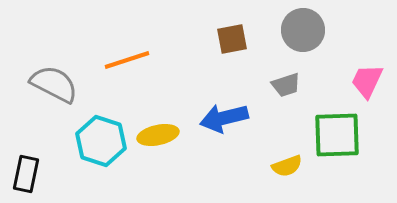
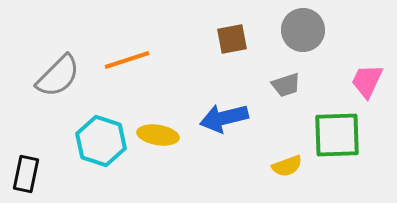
gray semicircle: moved 4 px right, 8 px up; rotated 108 degrees clockwise
yellow ellipse: rotated 21 degrees clockwise
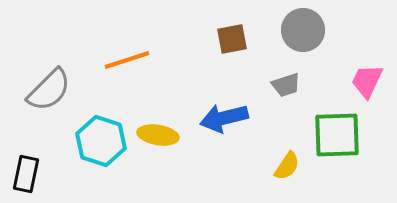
gray semicircle: moved 9 px left, 14 px down
yellow semicircle: rotated 36 degrees counterclockwise
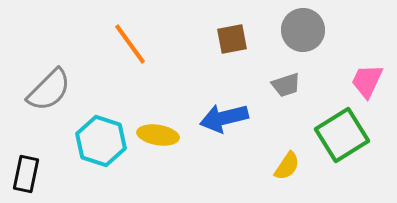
orange line: moved 3 px right, 16 px up; rotated 72 degrees clockwise
green square: moved 5 px right; rotated 30 degrees counterclockwise
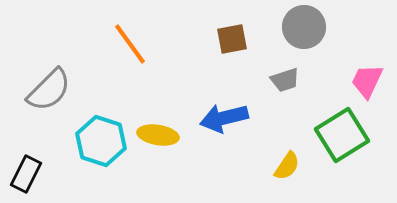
gray circle: moved 1 px right, 3 px up
gray trapezoid: moved 1 px left, 5 px up
black rectangle: rotated 15 degrees clockwise
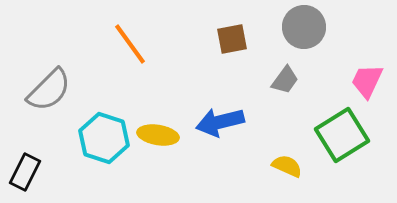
gray trapezoid: rotated 36 degrees counterclockwise
blue arrow: moved 4 px left, 4 px down
cyan hexagon: moved 3 px right, 3 px up
yellow semicircle: rotated 100 degrees counterclockwise
black rectangle: moved 1 px left, 2 px up
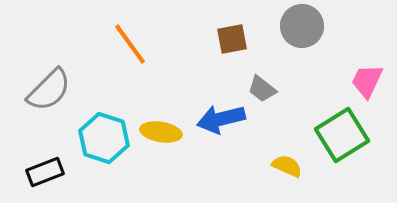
gray circle: moved 2 px left, 1 px up
gray trapezoid: moved 23 px left, 9 px down; rotated 92 degrees clockwise
blue arrow: moved 1 px right, 3 px up
yellow ellipse: moved 3 px right, 3 px up
black rectangle: moved 20 px right; rotated 42 degrees clockwise
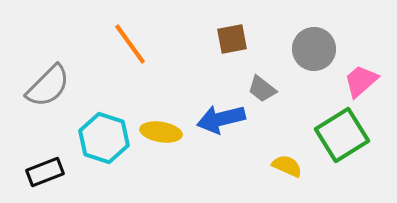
gray circle: moved 12 px right, 23 px down
pink trapezoid: moved 6 px left; rotated 24 degrees clockwise
gray semicircle: moved 1 px left, 4 px up
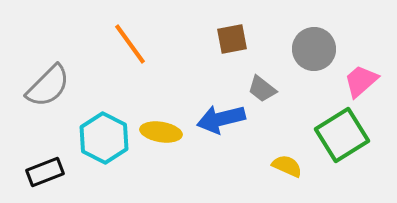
cyan hexagon: rotated 9 degrees clockwise
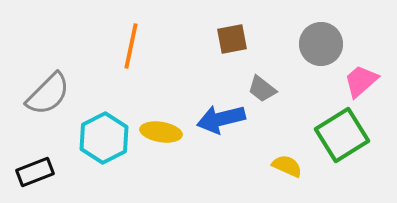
orange line: moved 1 px right, 2 px down; rotated 48 degrees clockwise
gray circle: moved 7 px right, 5 px up
gray semicircle: moved 8 px down
cyan hexagon: rotated 6 degrees clockwise
black rectangle: moved 10 px left
